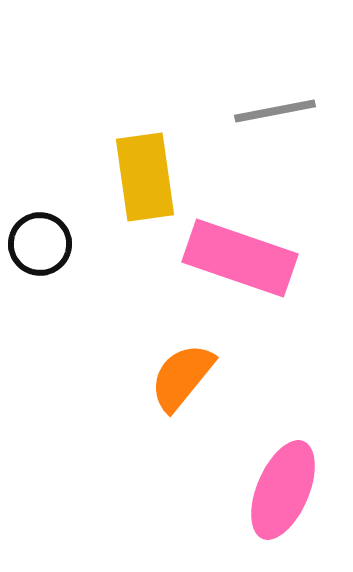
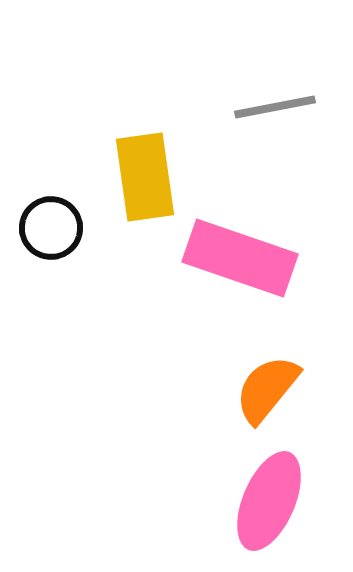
gray line: moved 4 px up
black circle: moved 11 px right, 16 px up
orange semicircle: moved 85 px right, 12 px down
pink ellipse: moved 14 px left, 11 px down
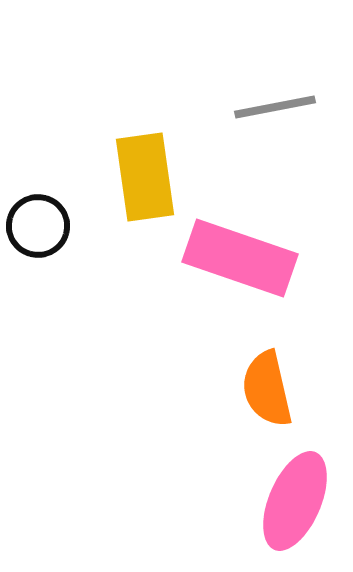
black circle: moved 13 px left, 2 px up
orange semicircle: rotated 52 degrees counterclockwise
pink ellipse: moved 26 px right
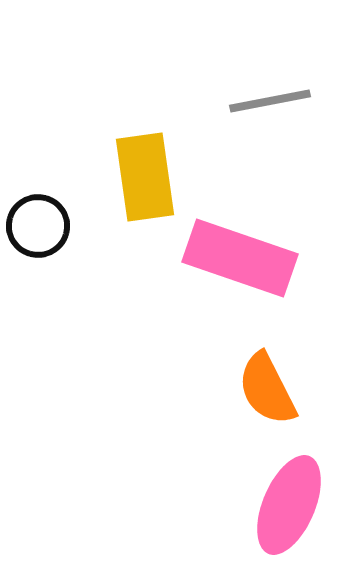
gray line: moved 5 px left, 6 px up
orange semicircle: rotated 14 degrees counterclockwise
pink ellipse: moved 6 px left, 4 px down
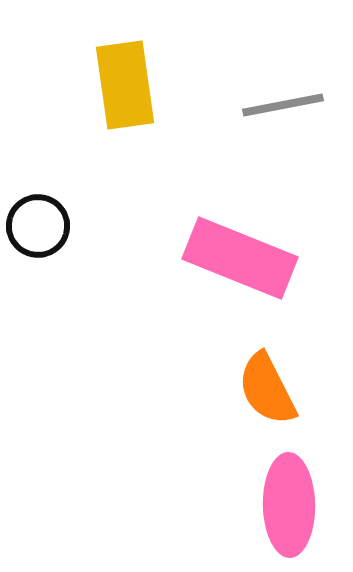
gray line: moved 13 px right, 4 px down
yellow rectangle: moved 20 px left, 92 px up
pink rectangle: rotated 3 degrees clockwise
pink ellipse: rotated 24 degrees counterclockwise
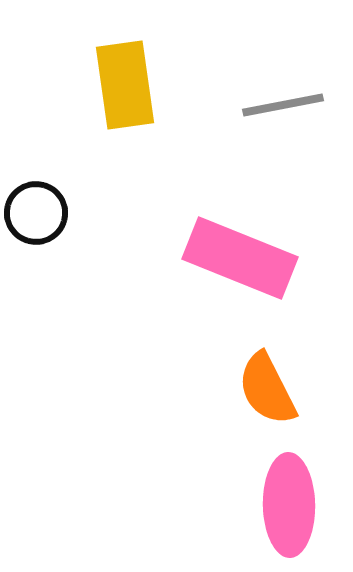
black circle: moved 2 px left, 13 px up
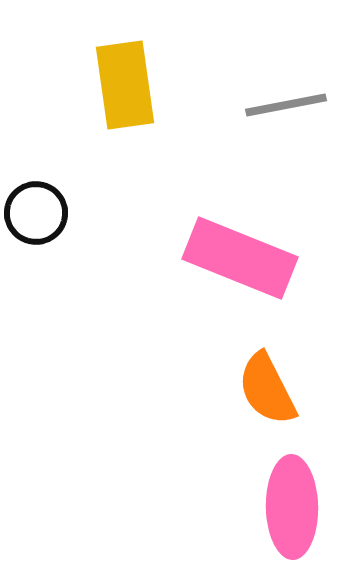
gray line: moved 3 px right
pink ellipse: moved 3 px right, 2 px down
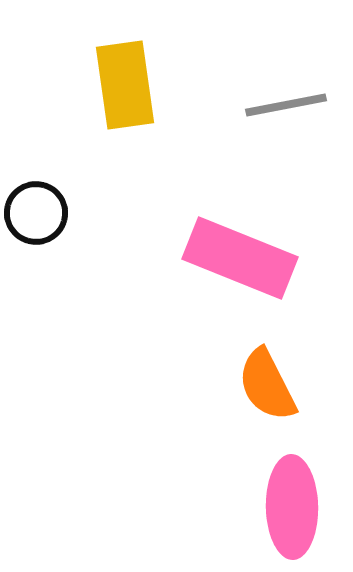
orange semicircle: moved 4 px up
